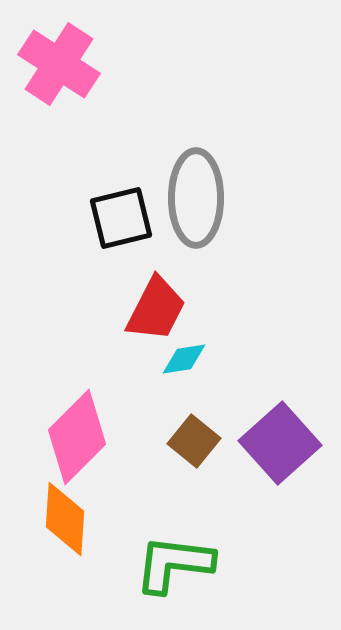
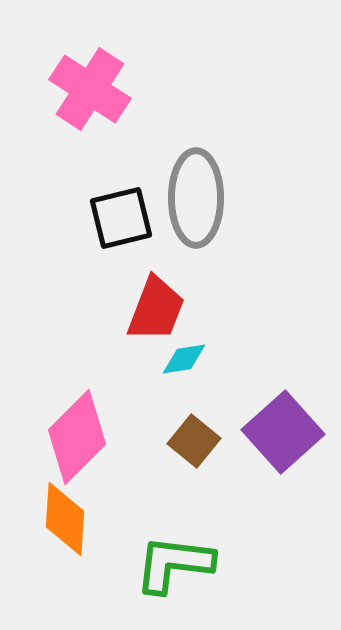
pink cross: moved 31 px right, 25 px down
red trapezoid: rotated 6 degrees counterclockwise
purple square: moved 3 px right, 11 px up
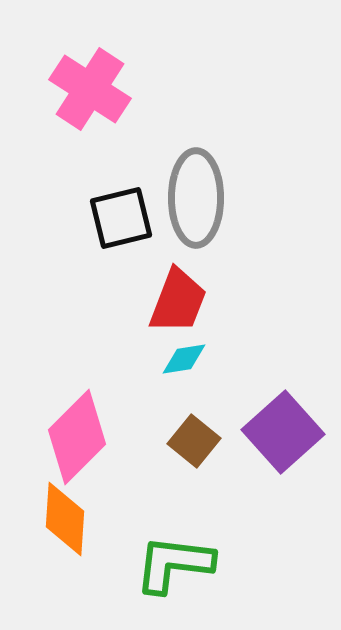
red trapezoid: moved 22 px right, 8 px up
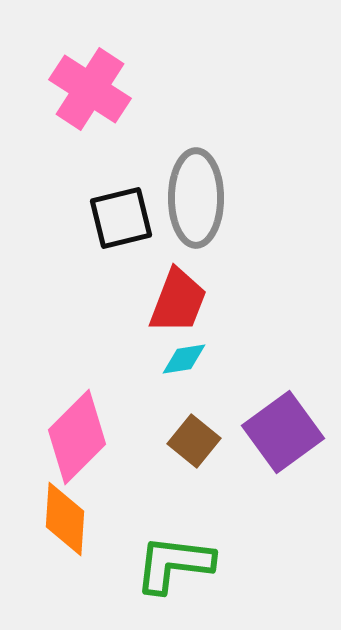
purple square: rotated 6 degrees clockwise
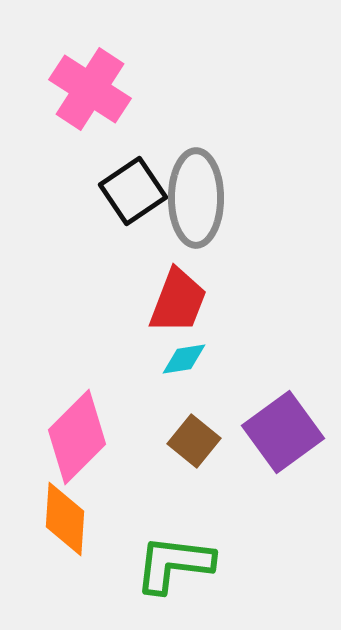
black square: moved 12 px right, 27 px up; rotated 20 degrees counterclockwise
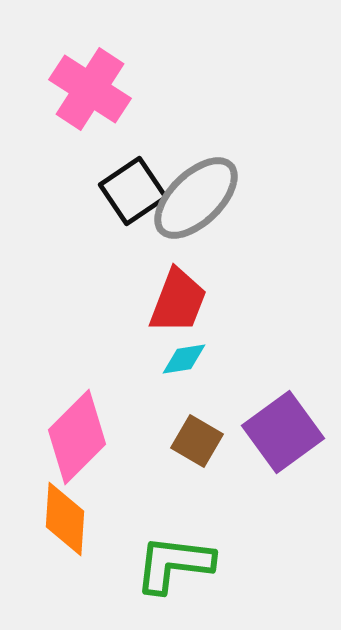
gray ellipse: rotated 46 degrees clockwise
brown square: moved 3 px right; rotated 9 degrees counterclockwise
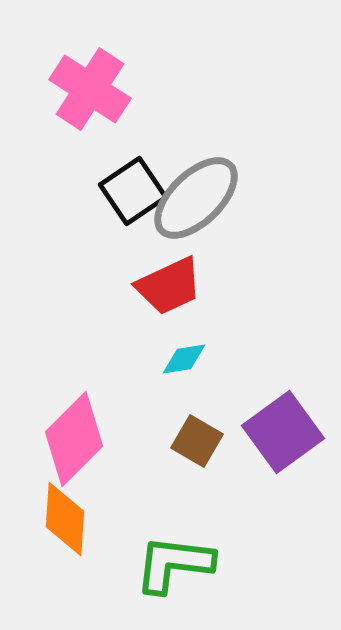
red trapezoid: moved 9 px left, 15 px up; rotated 44 degrees clockwise
pink diamond: moved 3 px left, 2 px down
